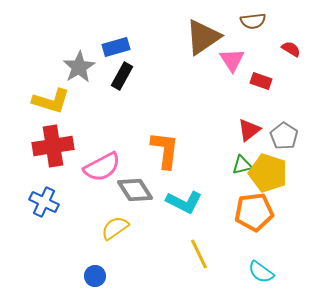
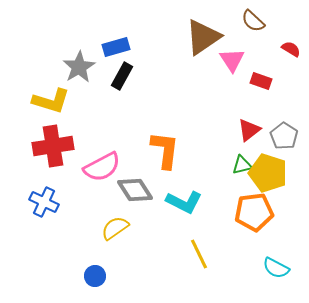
brown semicircle: rotated 50 degrees clockwise
cyan semicircle: moved 15 px right, 4 px up; rotated 8 degrees counterclockwise
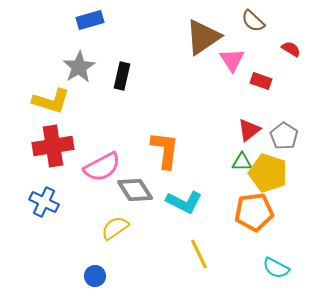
blue rectangle: moved 26 px left, 27 px up
black rectangle: rotated 16 degrees counterclockwise
green triangle: moved 3 px up; rotated 15 degrees clockwise
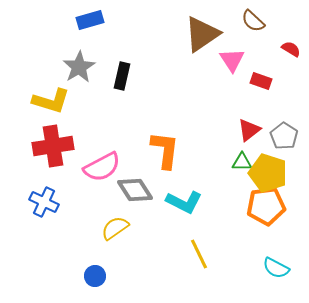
brown triangle: moved 1 px left, 3 px up
orange pentagon: moved 12 px right, 6 px up
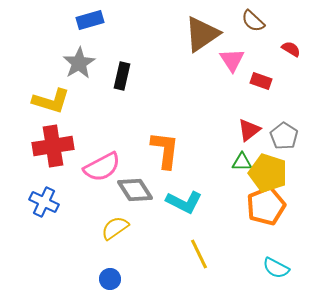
gray star: moved 4 px up
orange pentagon: rotated 15 degrees counterclockwise
blue circle: moved 15 px right, 3 px down
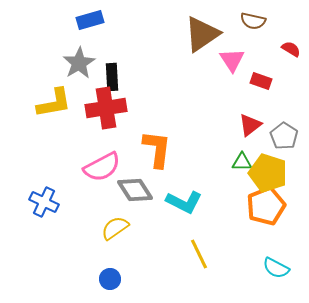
brown semicircle: rotated 30 degrees counterclockwise
black rectangle: moved 10 px left, 1 px down; rotated 16 degrees counterclockwise
yellow L-shape: moved 3 px right, 2 px down; rotated 27 degrees counterclockwise
red triangle: moved 1 px right, 5 px up
red cross: moved 53 px right, 38 px up
orange L-shape: moved 8 px left, 1 px up
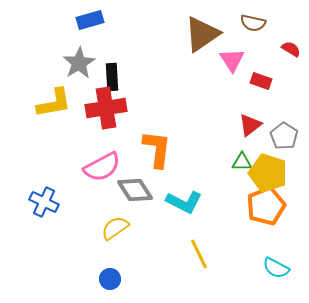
brown semicircle: moved 2 px down
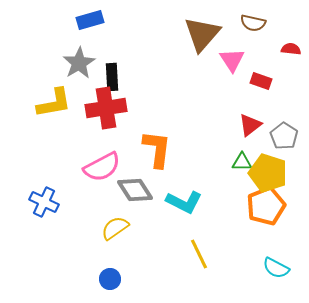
brown triangle: rotated 15 degrees counterclockwise
red semicircle: rotated 24 degrees counterclockwise
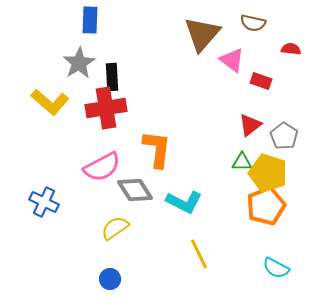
blue rectangle: rotated 72 degrees counterclockwise
pink triangle: rotated 20 degrees counterclockwise
yellow L-shape: moved 4 px left, 1 px up; rotated 51 degrees clockwise
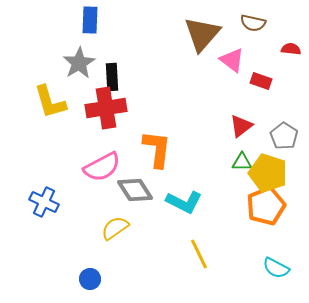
yellow L-shape: rotated 33 degrees clockwise
red triangle: moved 9 px left, 1 px down
blue circle: moved 20 px left
